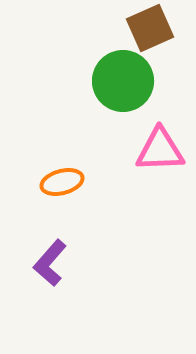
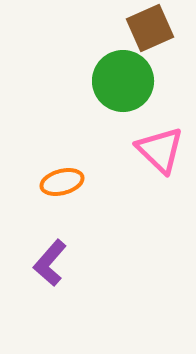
pink triangle: rotated 46 degrees clockwise
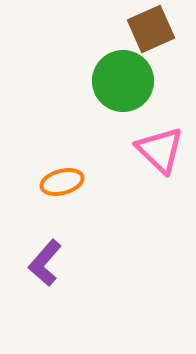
brown square: moved 1 px right, 1 px down
purple L-shape: moved 5 px left
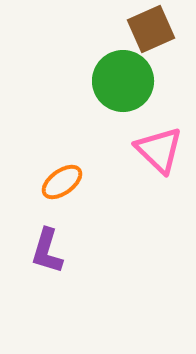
pink triangle: moved 1 px left
orange ellipse: rotated 21 degrees counterclockwise
purple L-shape: moved 2 px right, 12 px up; rotated 24 degrees counterclockwise
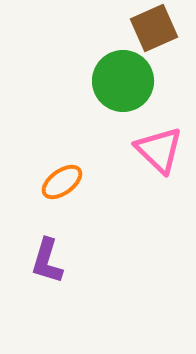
brown square: moved 3 px right, 1 px up
purple L-shape: moved 10 px down
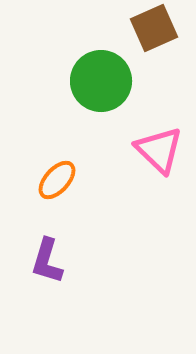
green circle: moved 22 px left
orange ellipse: moved 5 px left, 2 px up; rotated 12 degrees counterclockwise
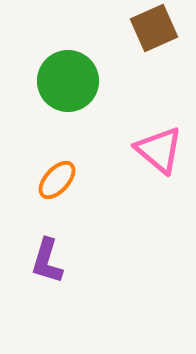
green circle: moved 33 px left
pink triangle: rotated 4 degrees counterclockwise
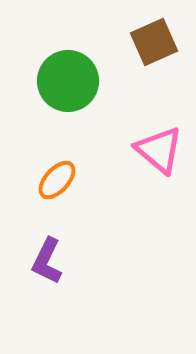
brown square: moved 14 px down
purple L-shape: rotated 9 degrees clockwise
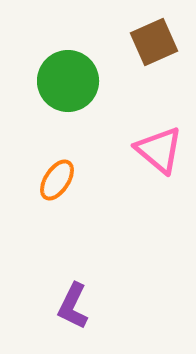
orange ellipse: rotated 9 degrees counterclockwise
purple L-shape: moved 26 px right, 45 px down
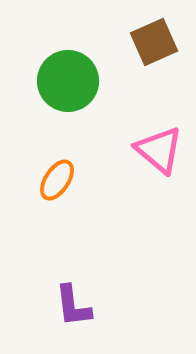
purple L-shape: rotated 33 degrees counterclockwise
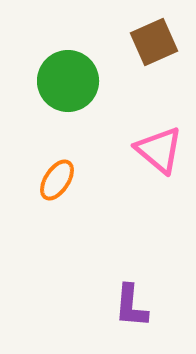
purple L-shape: moved 58 px right; rotated 12 degrees clockwise
